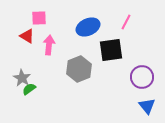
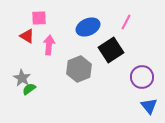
black square: rotated 25 degrees counterclockwise
blue triangle: moved 2 px right
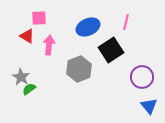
pink line: rotated 14 degrees counterclockwise
gray star: moved 1 px left, 1 px up
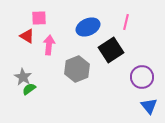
gray hexagon: moved 2 px left
gray star: moved 2 px right
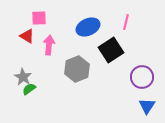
blue triangle: moved 2 px left; rotated 12 degrees clockwise
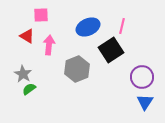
pink square: moved 2 px right, 3 px up
pink line: moved 4 px left, 4 px down
gray star: moved 3 px up
blue triangle: moved 2 px left, 4 px up
